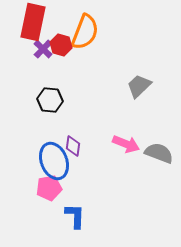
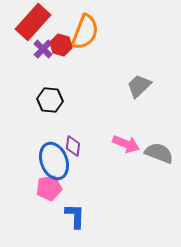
red rectangle: rotated 30 degrees clockwise
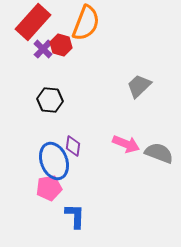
orange semicircle: moved 1 px right, 9 px up
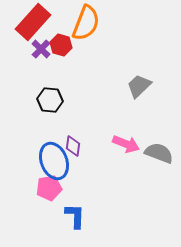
purple cross: moved 2 px left
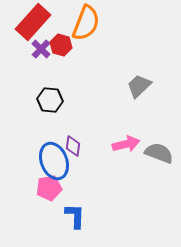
pink arrow: rotated 36 degrees counterclockwise
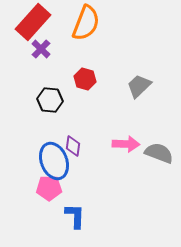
red hexagon: moved 24 px right, 34 px down
pink arrow: rotated 16 degrees clockwise
pink pentagon: rotated 10 degrees clockwise
